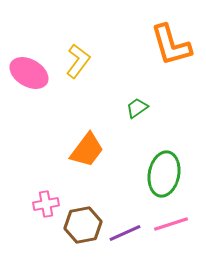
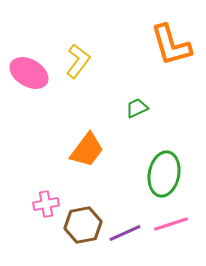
green trapezoid: rotated 10 degrees clockwise
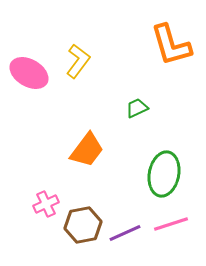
pink cross: rotated 15 degrees counterclockwise
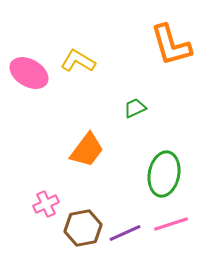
yellow L-shape: rotated 96 degrees counterclockwise
green trapezoid: moved 2 px left
brown hexagon: moved 3 px down
